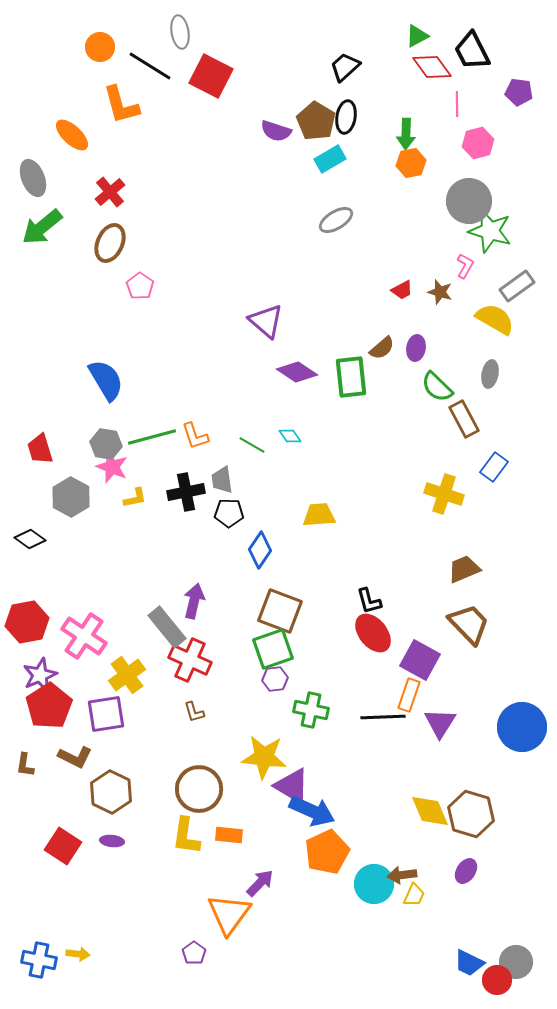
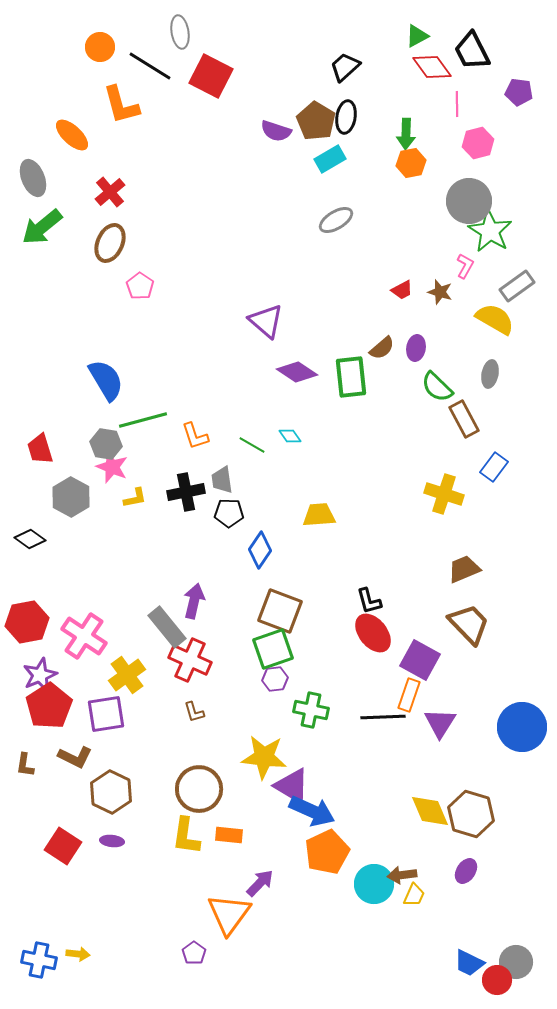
green star at (490, 231): rotated 15 degrees clockwise
green line at (152, 437): moved 9 px left, 17 px up
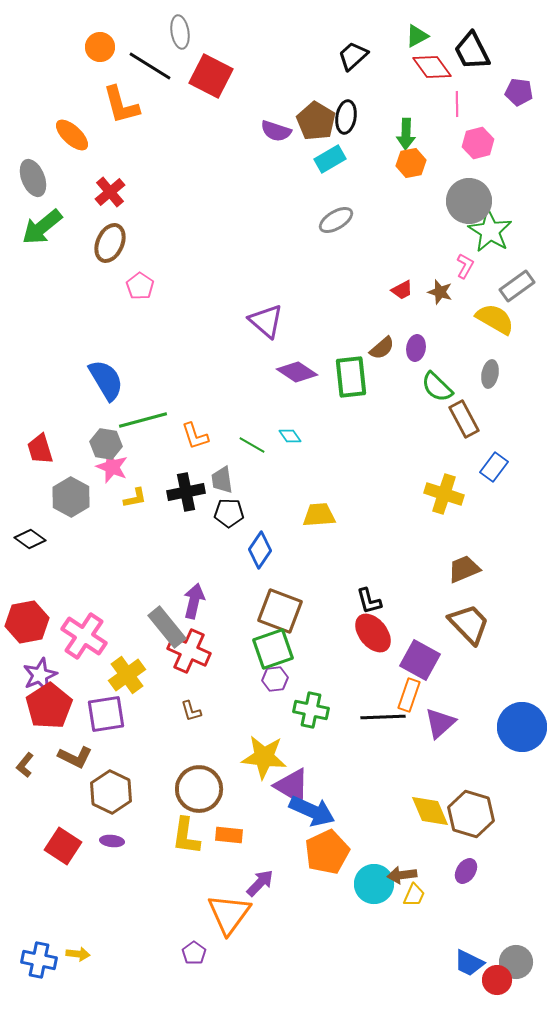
black trapezoid at (345, 67): moved 8 px right, 11 px up
red cross at (190, 660): moved 1 px left, 9 px up
brown L-shape at (194, 712): moved 3 px left, 1 px up
purple triangle at (440, 723): rotated 16 degrees clockwise
brown L-shape at (25, 765): rotated 30 degrees clockwise
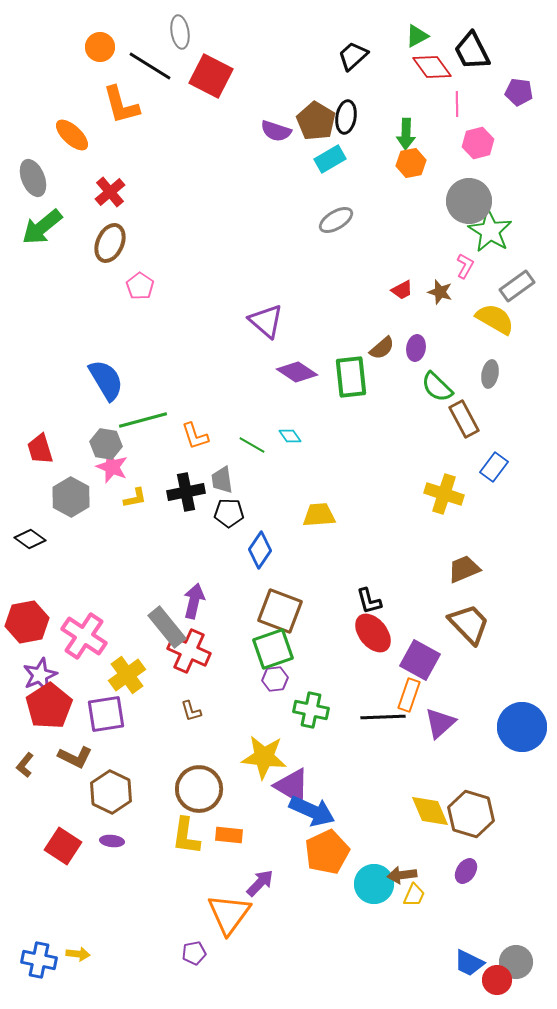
purple pentagon at (194, 953): rotated 25 degrees clockwise
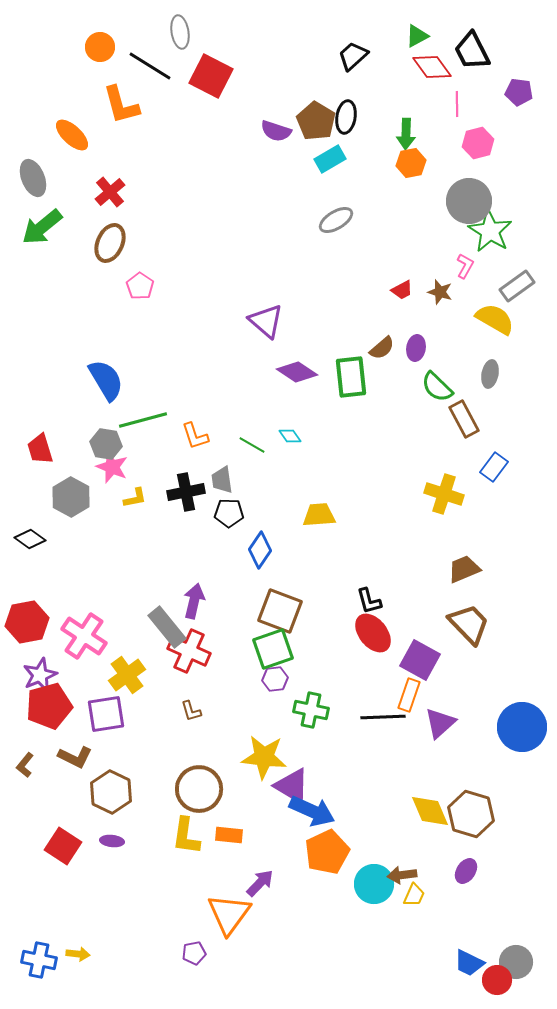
red pentagon at (49, 706): rotated 18 degrees clockwise
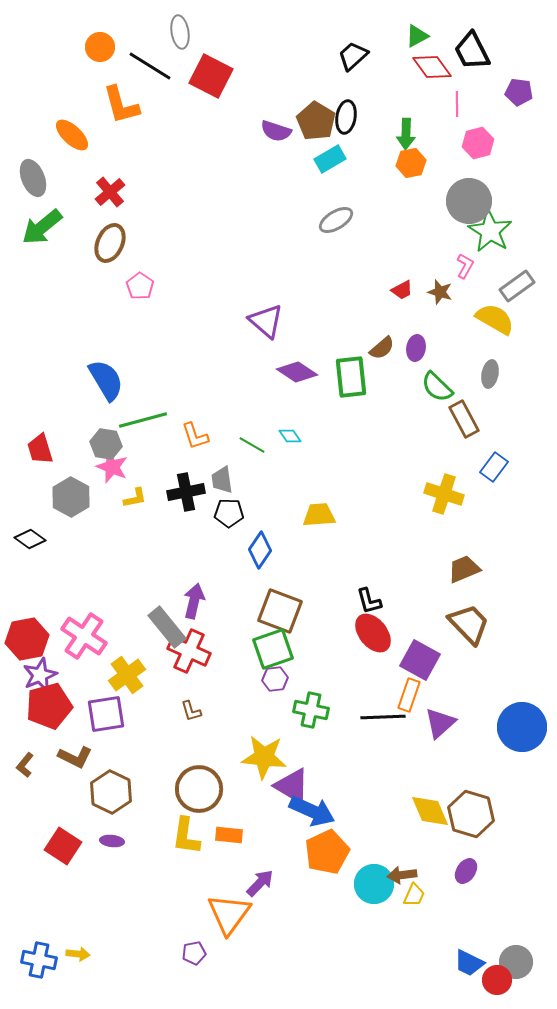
red hexagon at (27, 622): moved 17 px down
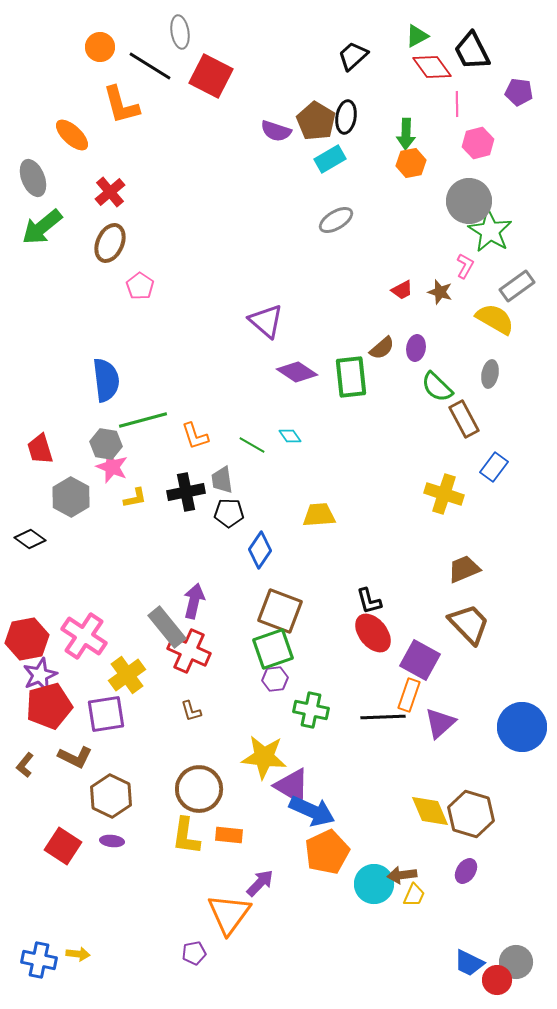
blue semicircle at (106, 380): rotated 24 degrees clockwise
brown hexagon at (111, 792): moved 4 px down
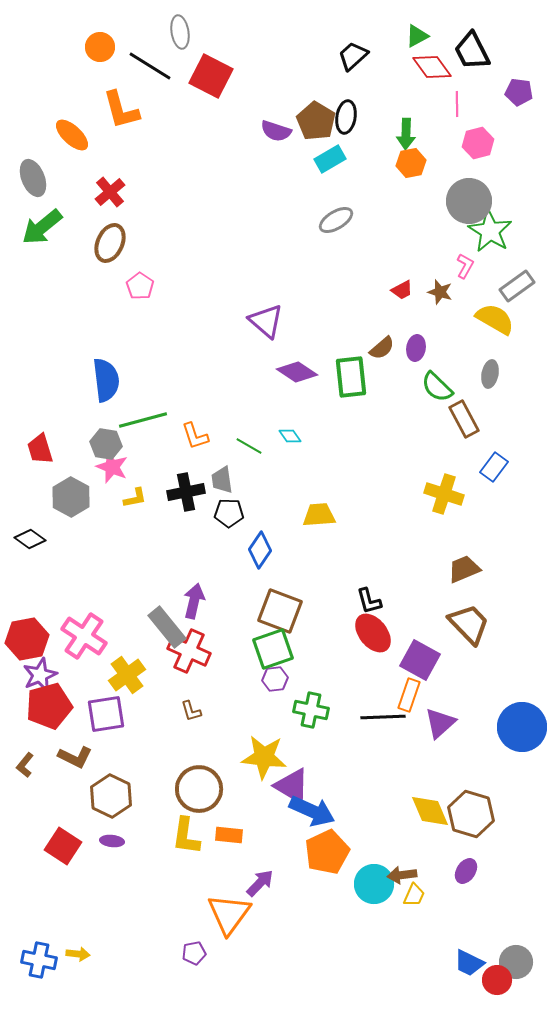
orange L-shape at (121, 105): moved 5 px down
green line at (252, 445): moved 3 px left, 1 px down
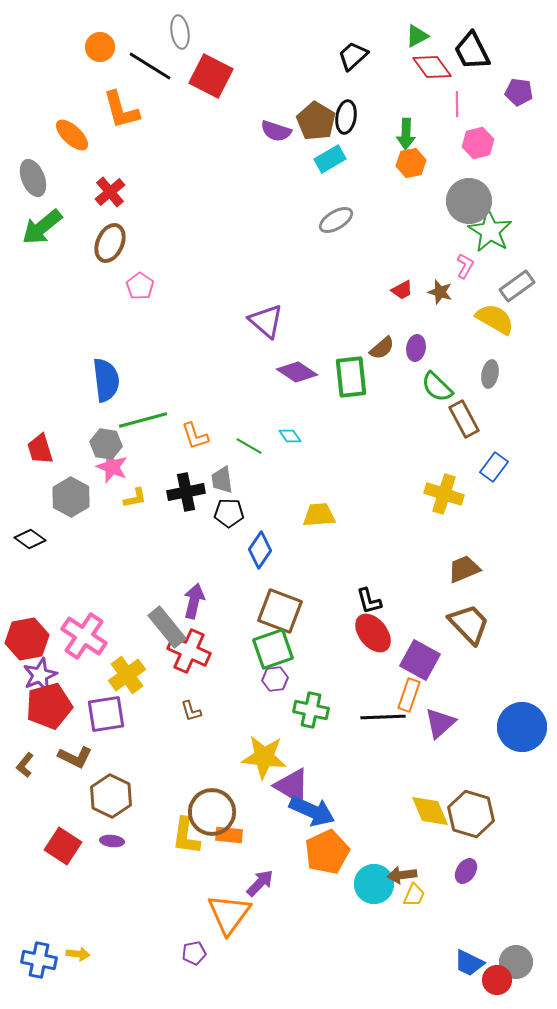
brown circle at (199, 789): moved 13 px right, 23 px down
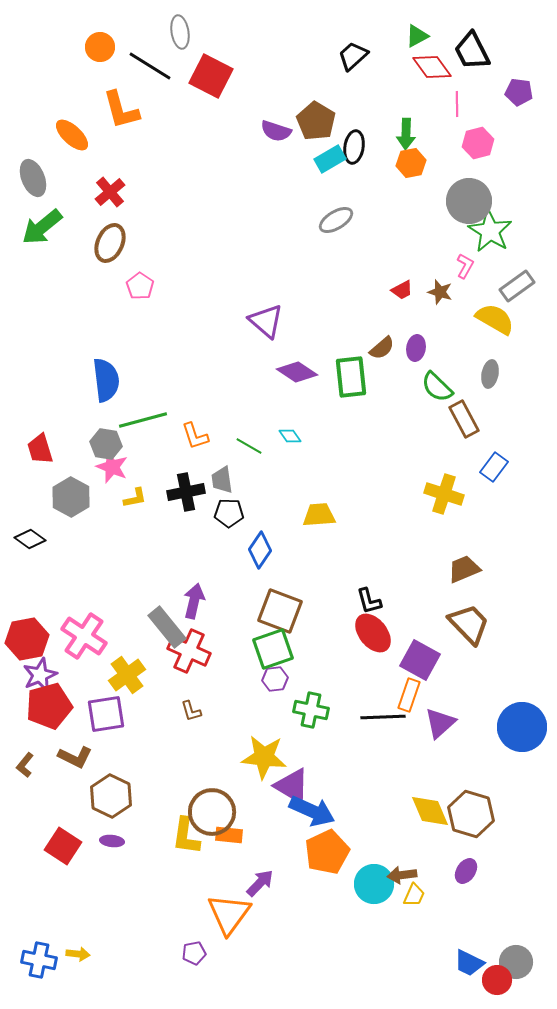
black ellipse at (346, 117): moved 8 px right, 30 px down
